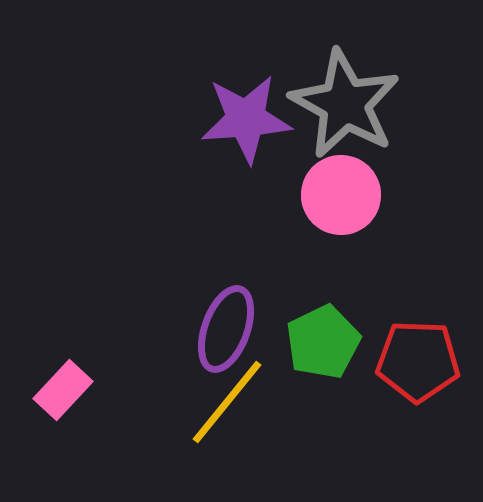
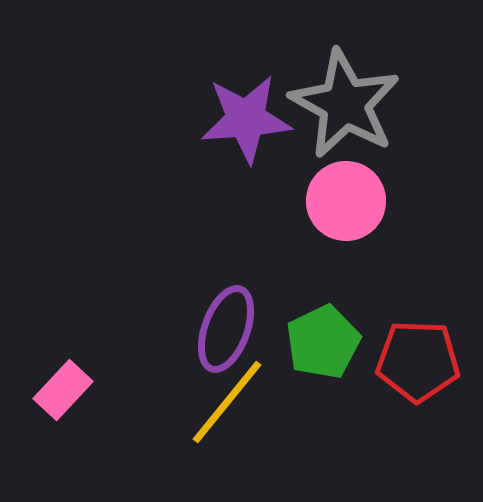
pink circle: moved 5 px right, 6 px down
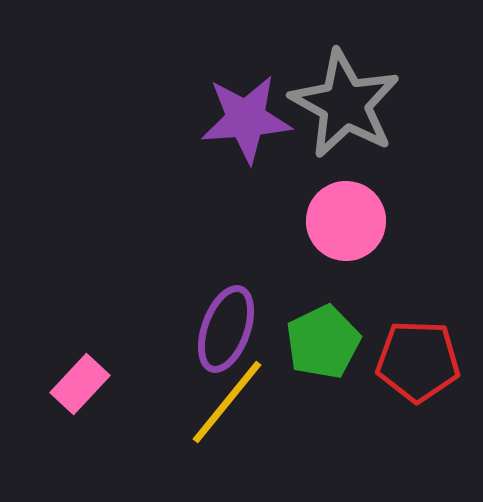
pink circle: moved 20 px down
pink rectangle: moved 17 px right, 6 px up
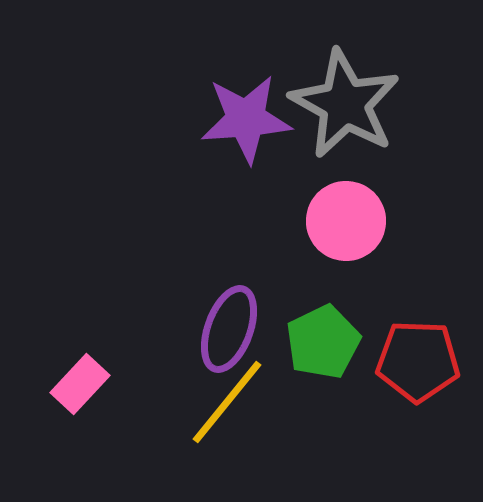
purple ellipse: moved 3 px right
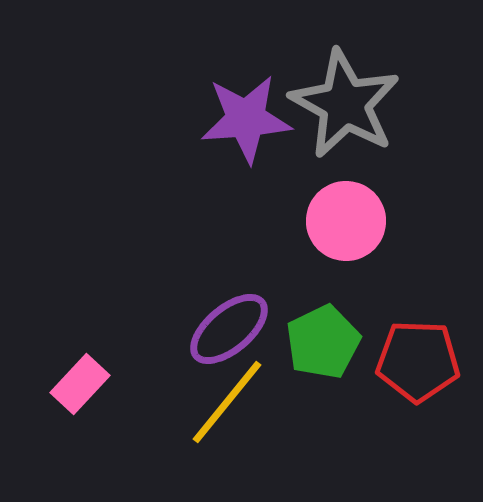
purple ellipse: rotated 30 degrees clockwise
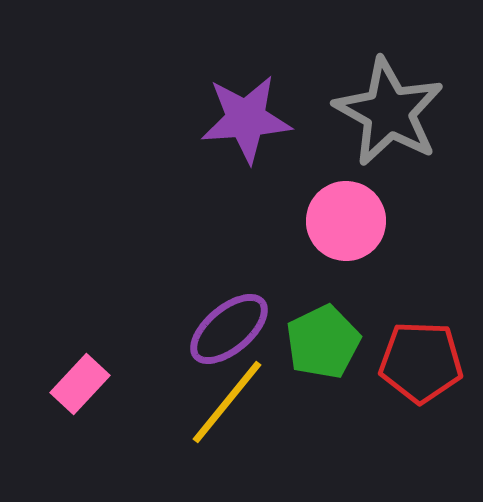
gray star: moved 44 px right, 8 px down
red pentagon: moved 3 px right, 1 px down
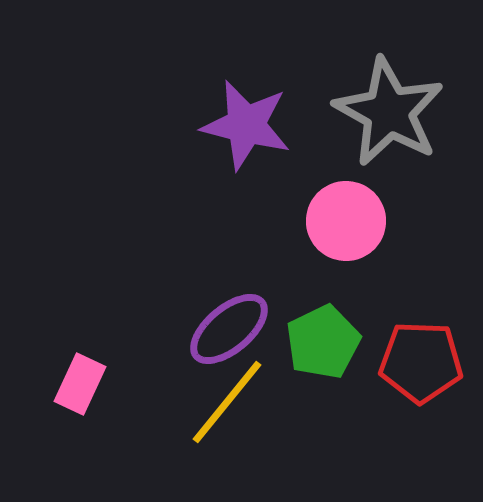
purple star: moved 6 px down; rotated 18 degrees clockwise
pink rectangle: rotated 18 degrees counterclockwise
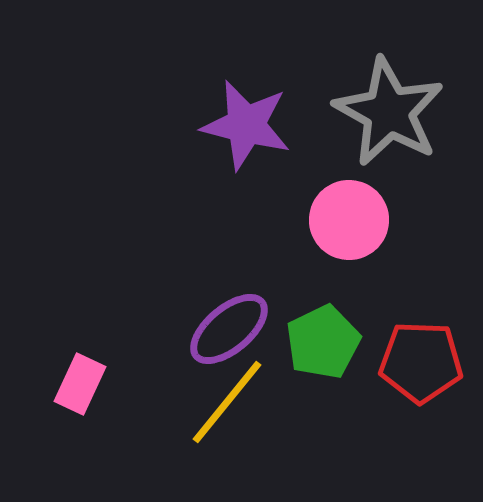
pink circle: moved 3 px right, 1 px up
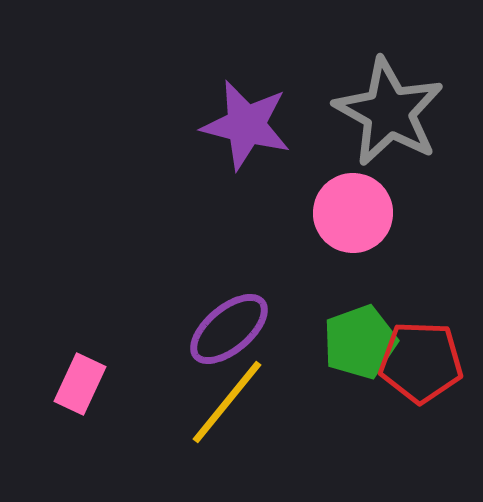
pink circle: moved 4 px right, 7 px up
green pentagon: moved 37 px right; rotated 6 degrees clockwise
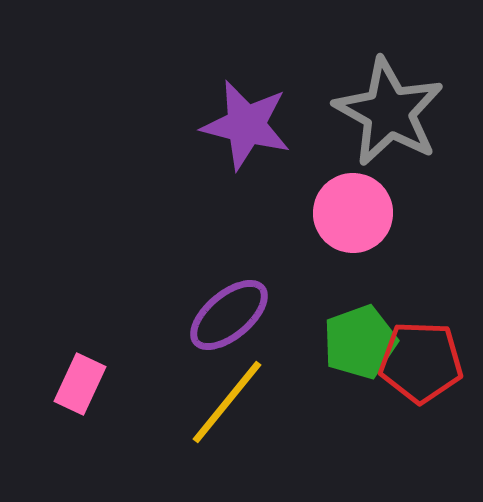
purple ellipse: moved 14 px up
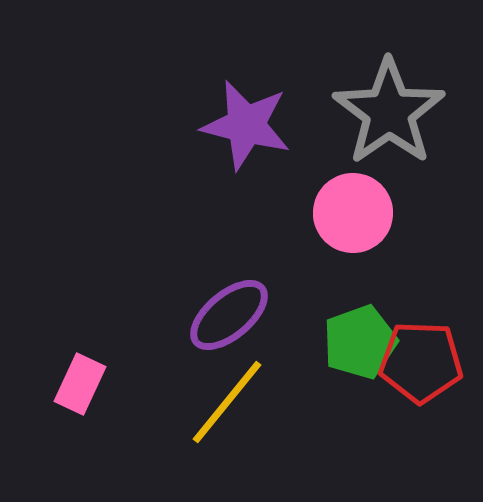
gray star: rotated 8 degrees clockwise
